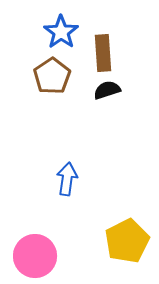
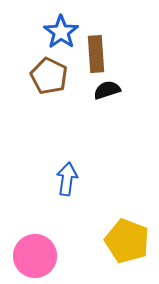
brown rectangle: moved 7 px left, 1 px down
brown pentagon: moved 3 px left; rotated 12 degrees counterclockwise
yellow pentagon: rotated 24 degrees counterclockwise
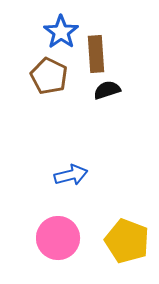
blue arrow: moved 4 px right, 4 px up; rotated 68 degrees clockwise
pink circle: moved 23 px right, 18 px up
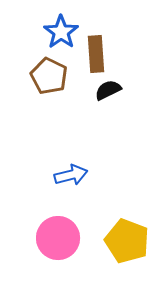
black semicircle: moved 1 px right; rotated 8 degrees counterclockwise
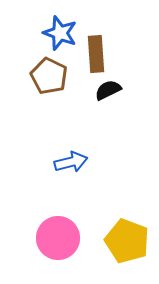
blue star: moved 1 px left, 1 px down; rotated 16 degrees counterclockwise
blue arrow: moved 13 px up
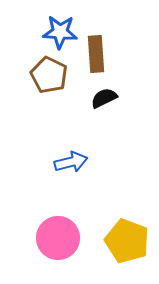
blue star: moved 1 px up; rotated 16 degrees counterclockwise
brown pentagon: moved 1 px up
black semicircle: moved 4 px left, 8 px down
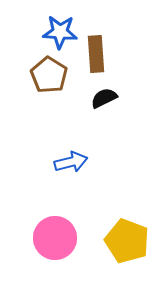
brown pentagon: rotated 6 degrees clockwise
pink circle: moved 3 px left
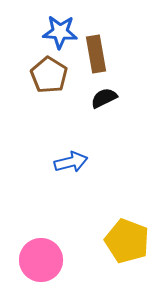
brown rectangle: rotated 6 degrees counterclockwise
pink circle: moved 14 px left, 22 px down
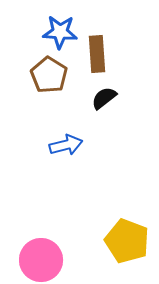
brown rectangle: moved 1 px right; rotated 6 degrees clockwise
black semicircle: rotated 12 degrees counterclockwise
blue arrow: moved 5 px left, 17 px up
